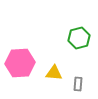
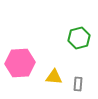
yellow triangle: moved 4 px down
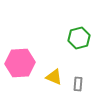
yellow triangle: rotated 18 degrees clockwise
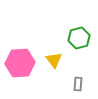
yellow triangle: moved 17 px up; rotated 30 degrees clockwise
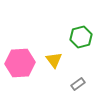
green hexagon: moved 2 px right, 1 px up
gray rectangle: rotated 48 degrees clockwise
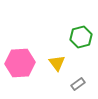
yellow triangle: moved 3 px right, 3 px down
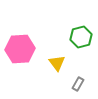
pink hexagon: moved 14 px up
gray rectangle: rotated 24 degrees counterclockwise
